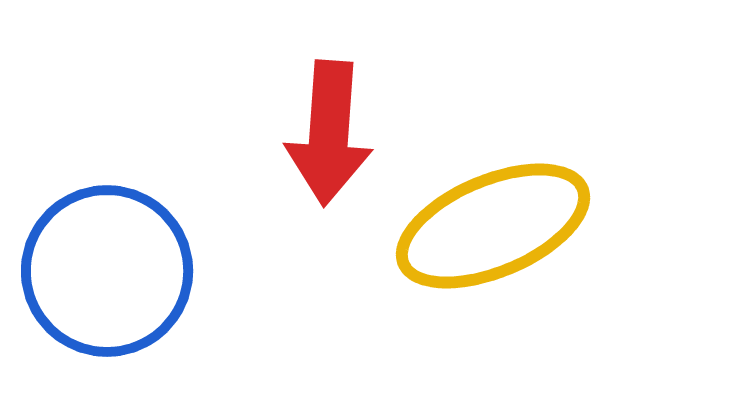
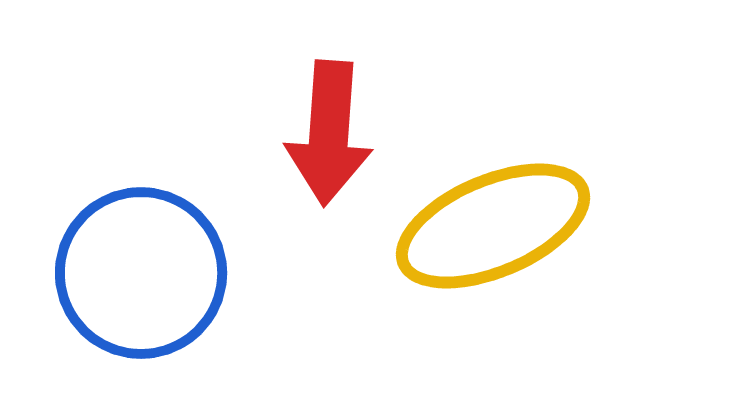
blue circle: moved 34 px right, 2 px down
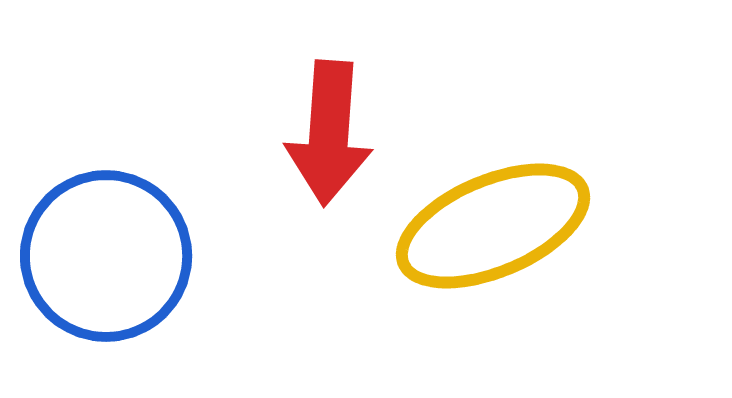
blue circle: moved 35 px left, 17 px up
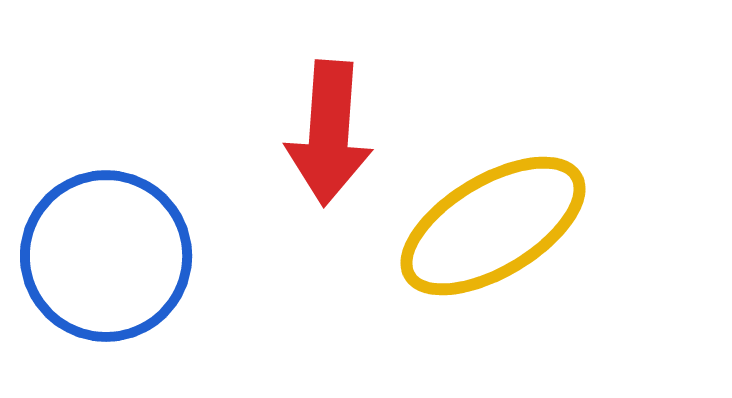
yellow ellipse: rotated 8 degrees counterclockwise
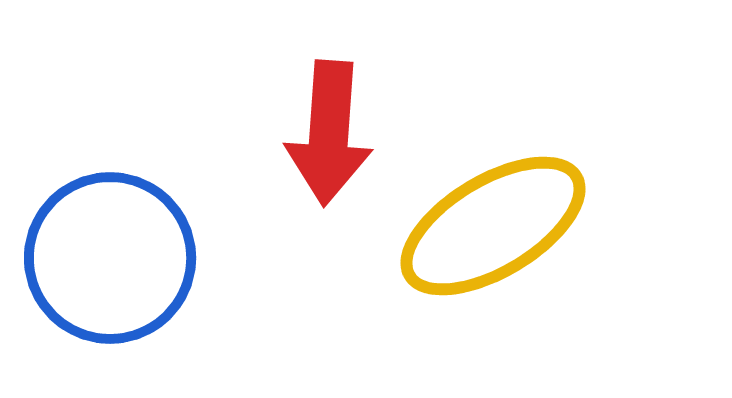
blue circle: moved 4 px right, 2 px down
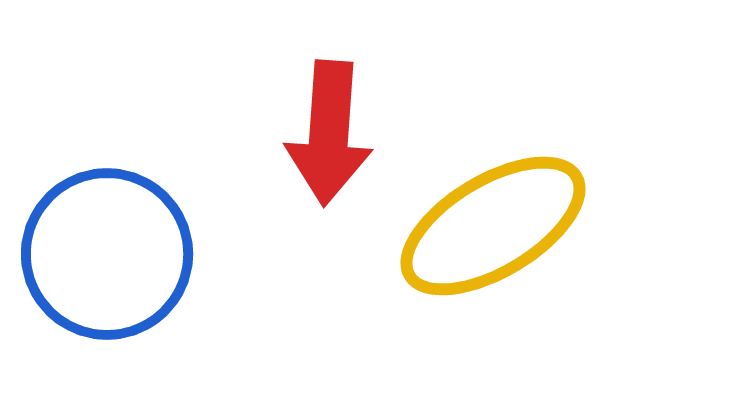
blue circle: moved 3 px left, 4 px up
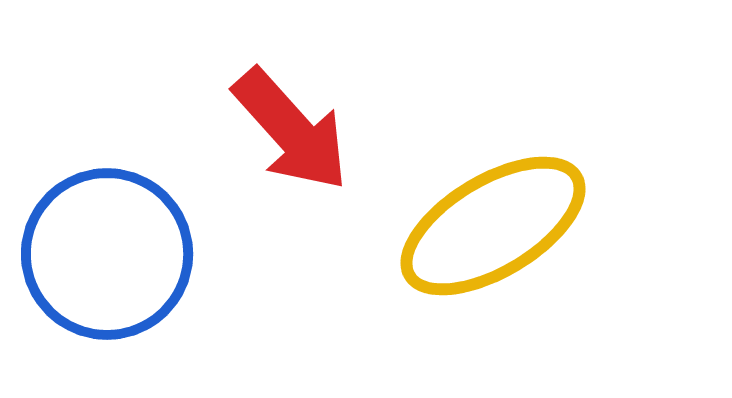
red arrow: moved 38 px left, 3 px up; rotated 46 degrees counterclockwise
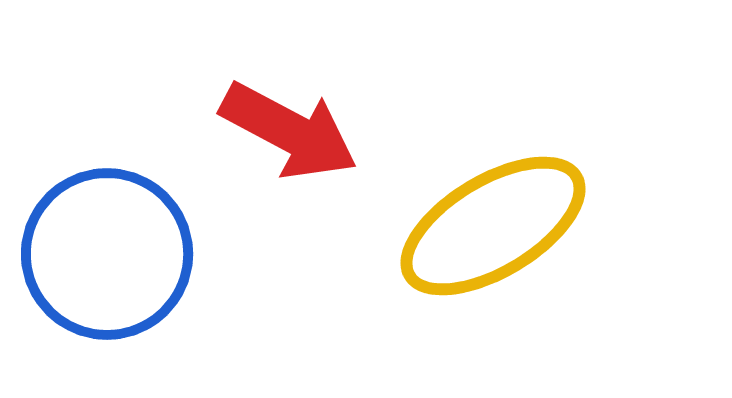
red arrow: moved 2 px left, 1 px down; rotated 20 degrees counterclockwise
